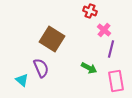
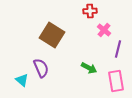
red cross: rotated 24 degrees counterclockwise
brown square: moved 4 px up
purple line: moved 7 px right
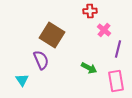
purple semicircle: moved 8 px up
cyan triangle: rotated 16 degrees clockwise
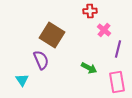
pink rectangle: moved 1 px right, 1 px down
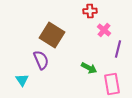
pink rectangle: moved 5 px left, 2 px down
